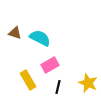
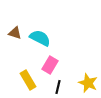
pink rectangle: rotated 30 degrees counterclockwise
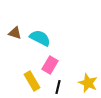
yellow rectangle: moved 4 px right, 1 px down
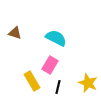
cyan semicircle: moved 16 px right
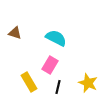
yellow rectangle: moved 3 px left, 1 px down
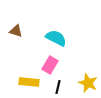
brown triangle: moved 1 px right, 2 px up
yellow rectangle: rotated 54 degrees counterclockwise
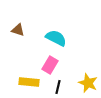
brown triangle: moved 2 px right, 1 px up
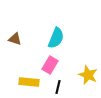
brown triangle: moved 3 px left, 9 px down
cyan semicircle: rotated 85 degrees clockwise
yellow star: moved 8 px up
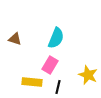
yellow rectangle: moved 3 px right
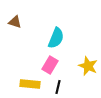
brown triangle: moved 17 px up
yellow star: moved 9 px up
yellow rectangle: moved 2 px left, 2 px down
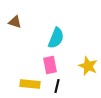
pink rectangle: rotated 42 degrees counterclockwise
black line: moved 1 px left, 1 px up
